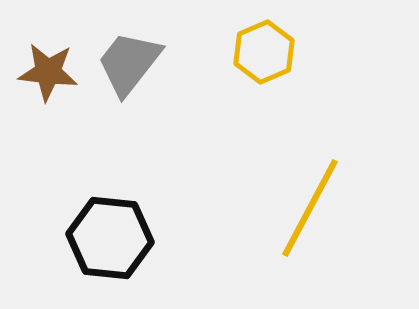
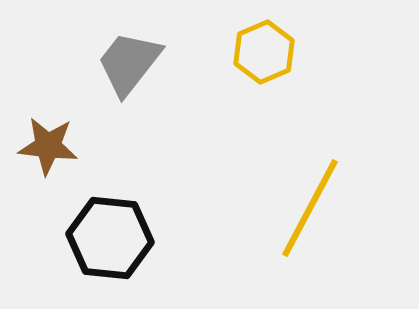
brown star: moved 74 px down
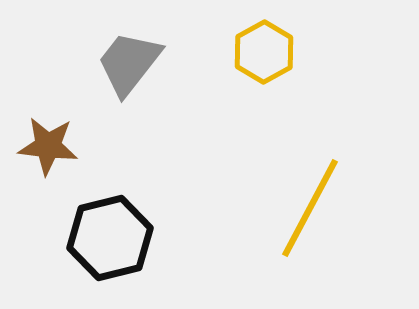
yellow hexagon: rotated 6 degrees counterclockwise
black hexagon: rotated 20 degrees counterclockwise
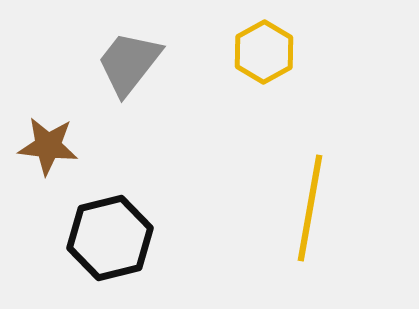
yellow line: rotated 18 degrees counterclockwise
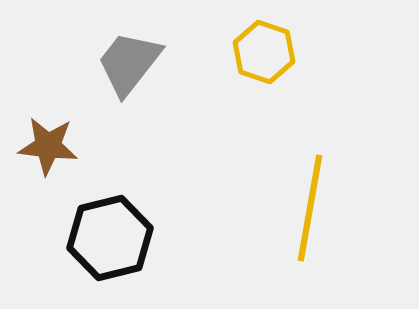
yellow hexagon: rotated 12 degrees counterclockwise
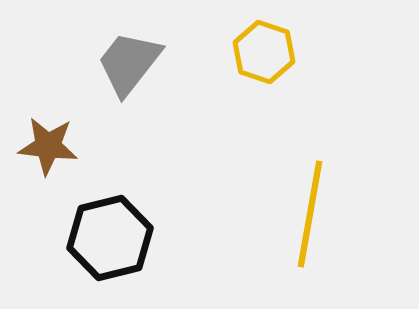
yellow line: moved 6 px down
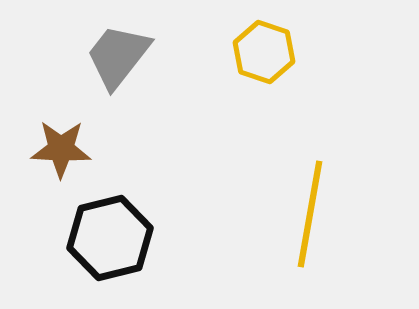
gray trapezoid: moved 11 px left, 7 px up
brown star: moved 13 px right, 3 px down; rotated 4 degrees counterclockwise
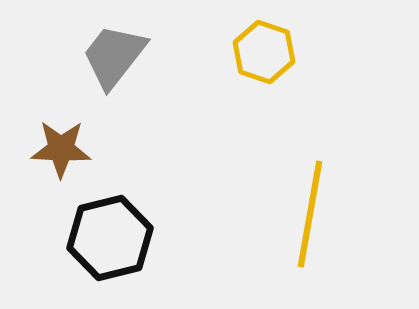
gray trapezoid: moved 4 px left
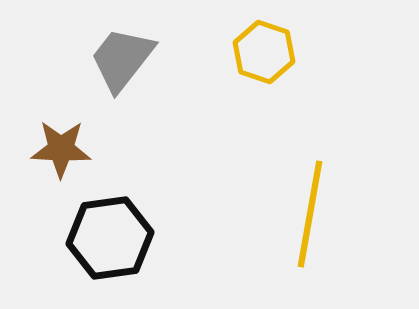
gray trapezoid: moved 8 px right, 3 px down
black hexagon: rotated 6 degrees clockwise
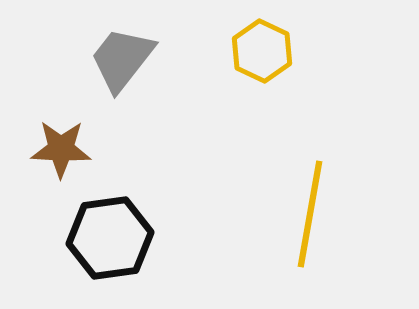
yellow hexagon: moved 2 px left, 1 px up; rotated 6 degrees clockwise
